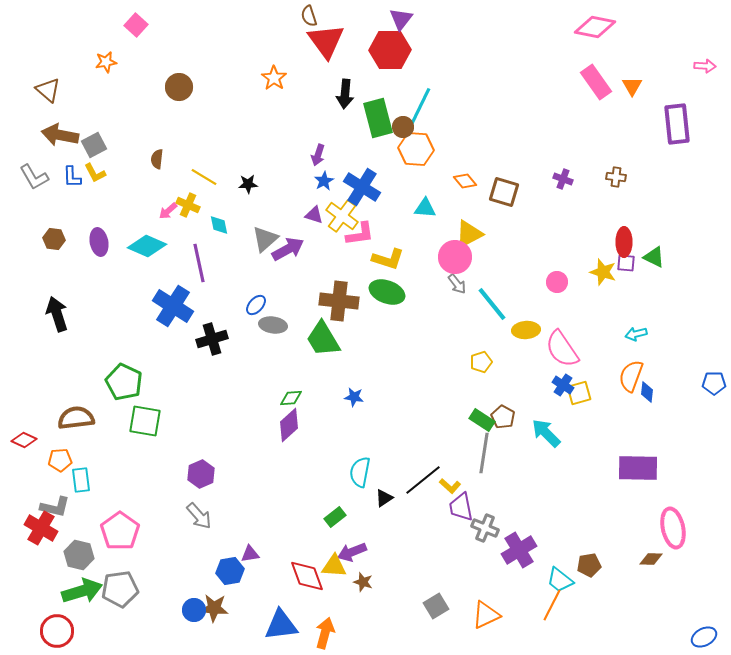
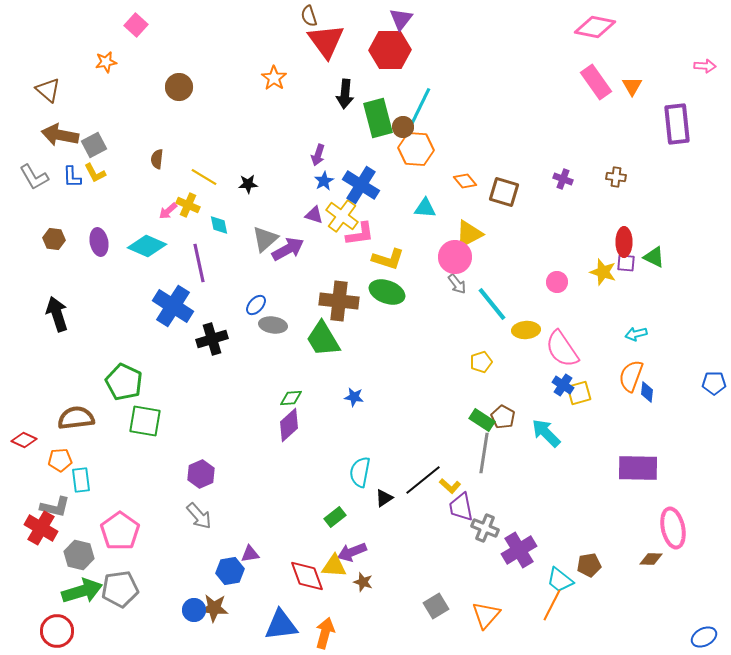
blue cross at (362, 187): moved 1 px left, 2 px up
orange triangle at (486, 615): rotated 24 degrees counterclockwise
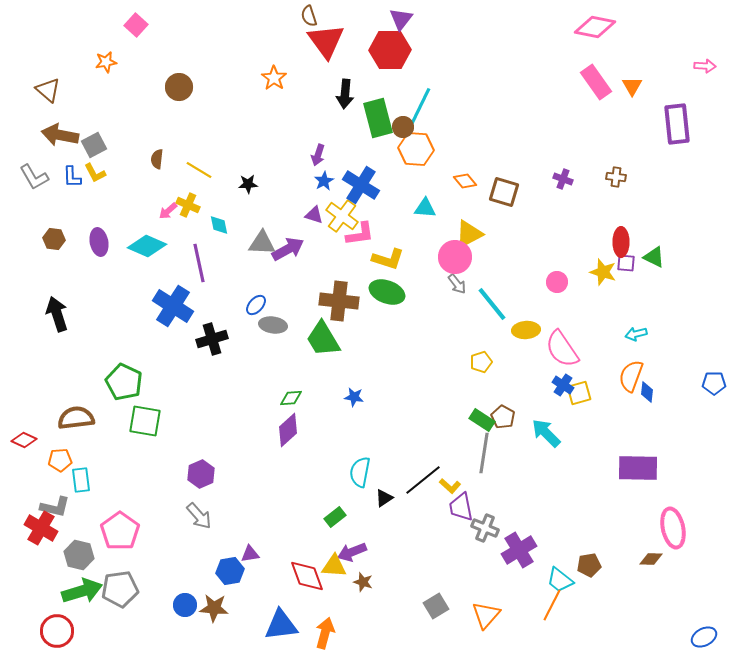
yellow line at (204, 177): moved 5 px left, 7 px up
gray triangle at (265, 239): moved 3 px left, 4 px down; rotated 44 degrees clockwise
red ellipse at (624, 242): moved 3 px left
purple diamond at (289, 425): moved 1 px left, 5 px down
blue circle at (194, 610): moved 9 px left, 5 px up
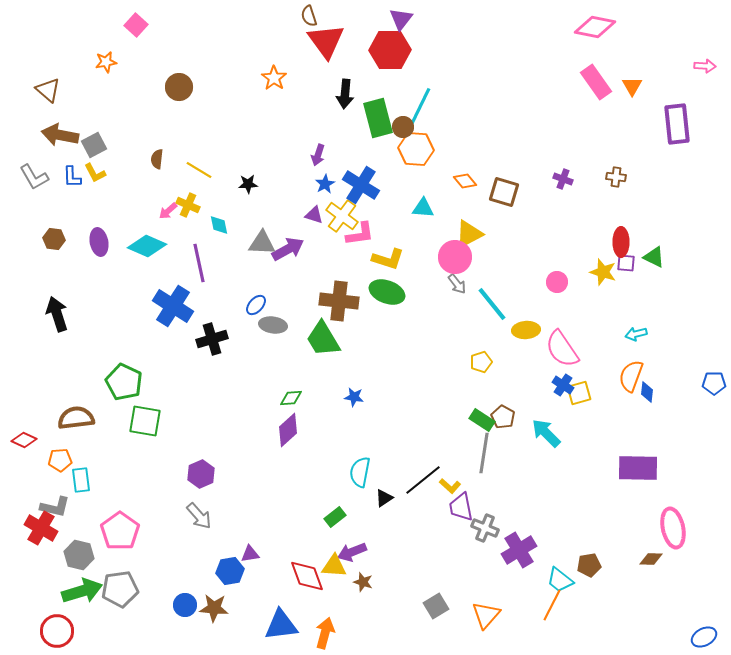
blue star at (324, 181): moved 1 px right, 3 px down
cyan triangle at (425, 208): moved 2 px left
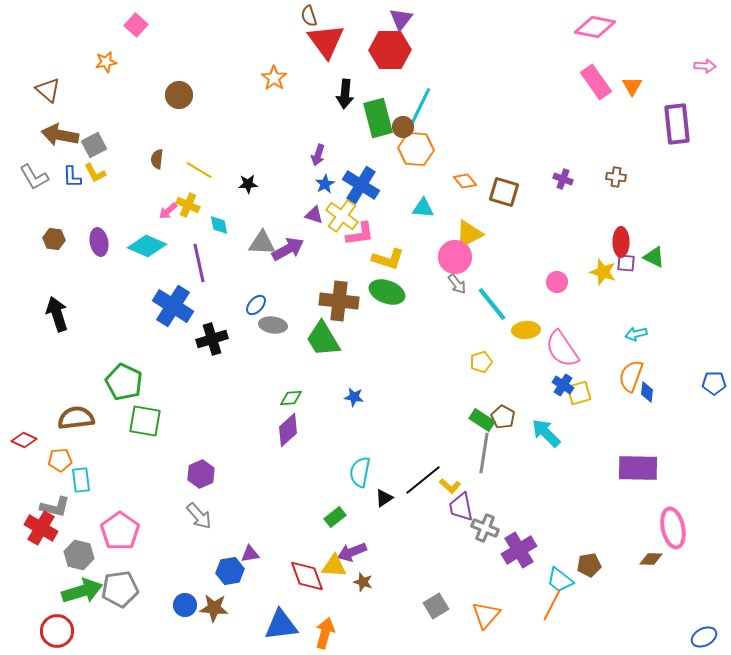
brown circle at (179, 87): moved 8 px down
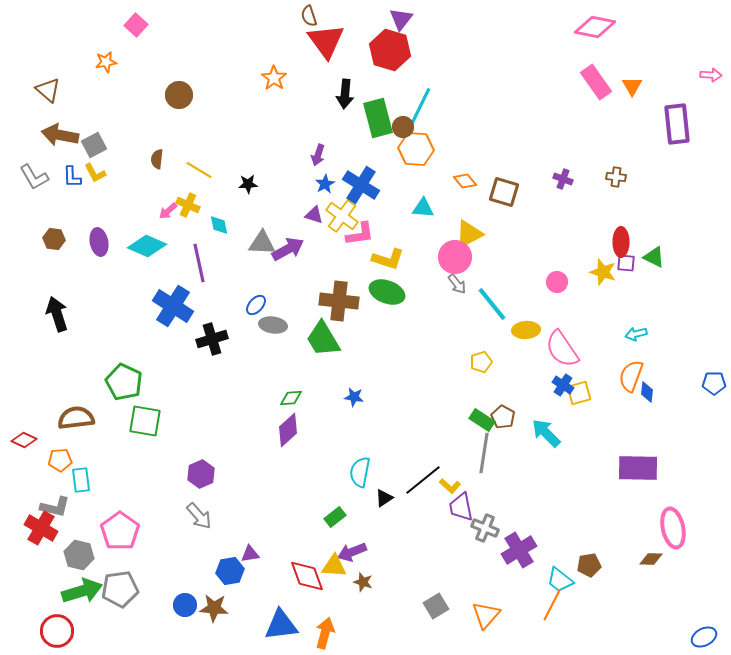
red hexagon at (390, 50): rotated 18 degrees clockwise
pink arrow at (705, 66): moved 6 px right, 9 px down
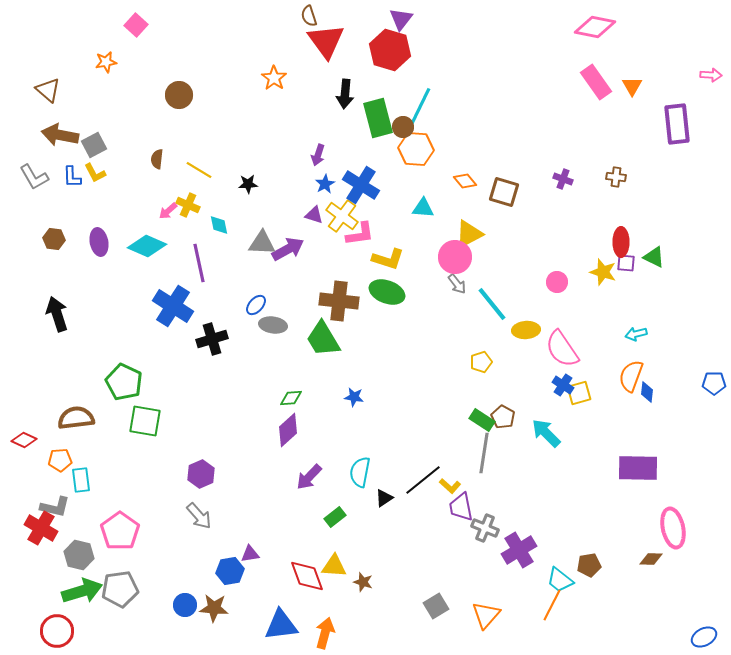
purple arrow at (352, 552): moved 43 px left, 75 px up; rotated 24 degrees counterclockwise
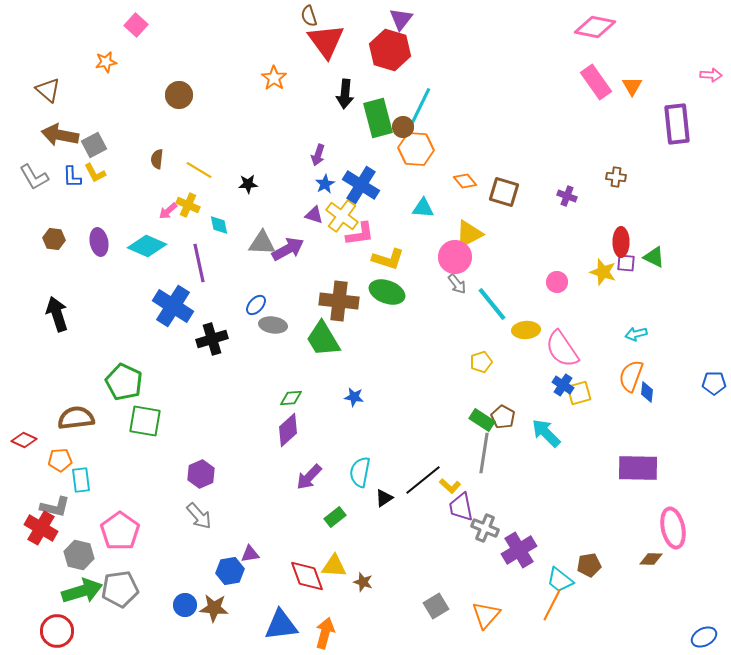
purple cross at (563, 179): moved 4 px right, 17 px down
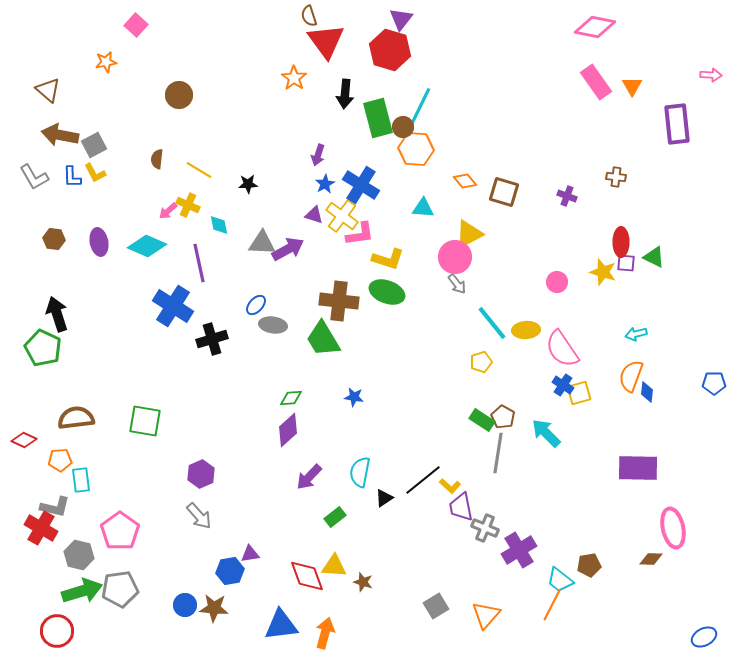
orange star at (274, 78): moved 20 px right
cyan line at (492, 304): moved 19 px down
green pentagon at (124, 382): moved 81 px left, 34 px up
gray line at (484, 453): moved 14 px right
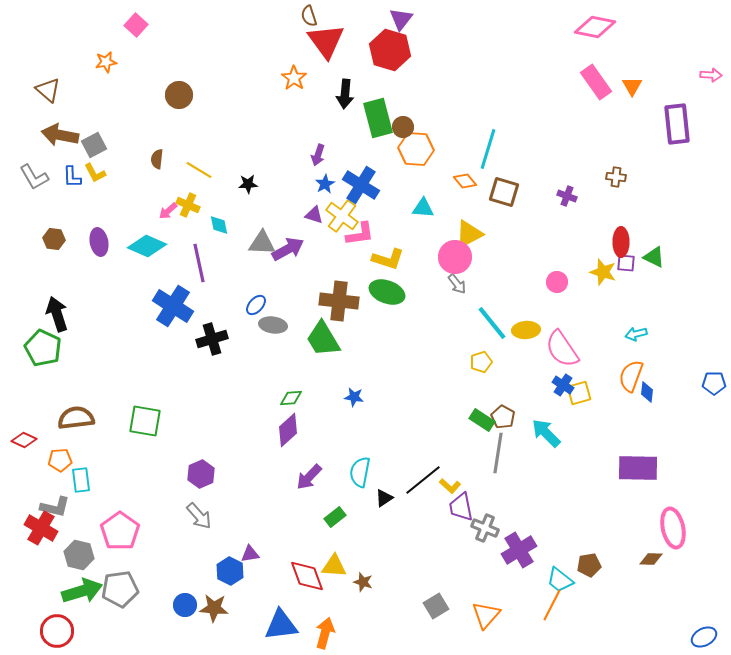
cyan line at (420, 107): moved 68 px right, 42 px down; rotated 9 degrees counterclockwise
blue hexagon at (230, 571): rotated 24 degrees counterclockwise
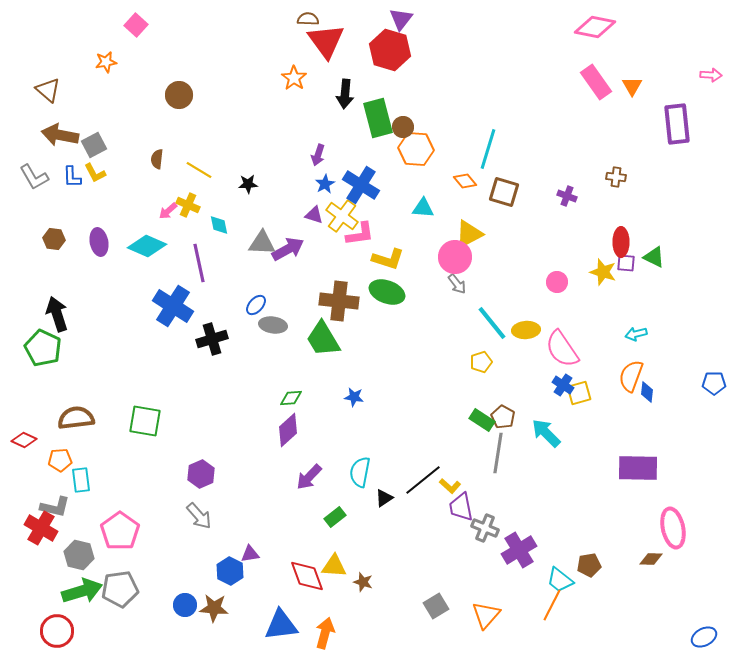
brown semicircle at (309, 16): moved 1 px left, 3 px down; rotated 110 degrees clockwise
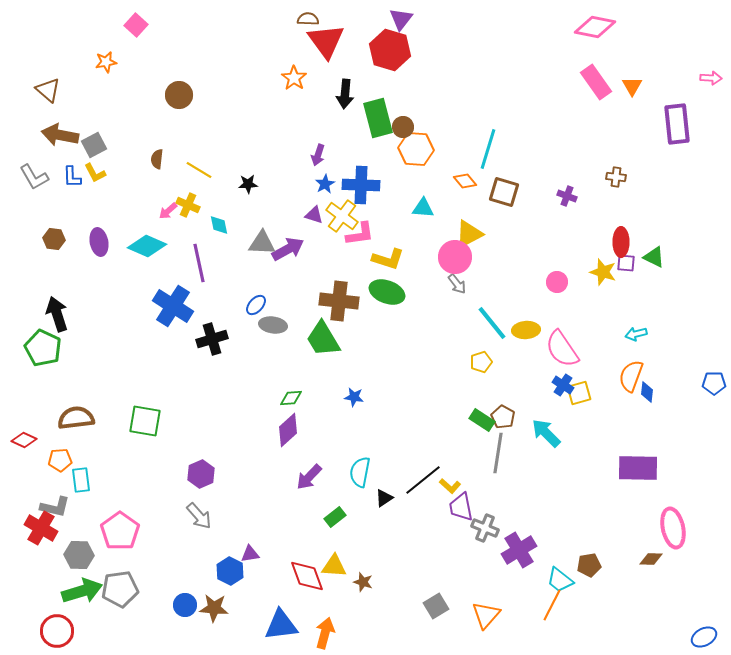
pink arrow at (711, 75): moved 3 px down
blue cross at (361, 185): rotated 30 degrees counterclockwise
gray hexagon at (79, 555): rotated 12 degrees counterclockwise
